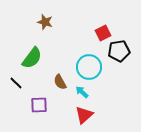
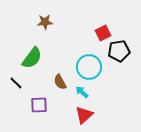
brown star: rotated 21 degrees counterclockwise
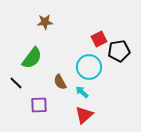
red square: moved 4 px left, 6 px down
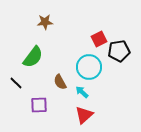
green semicircle: moved 1 px right, 1 px up
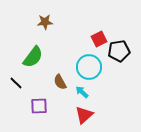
purple square: moved 1 px down
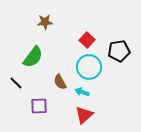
red square: moved 12 px left, 1 px down; rotated 21 degrees counterclockwise
cyan arrow: rotated 24 degrees counterclockwise
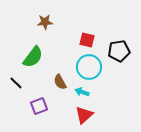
red square: rotated 28 degrees counterclockwise
purple square: rotated 18 degrees counterclockwise
